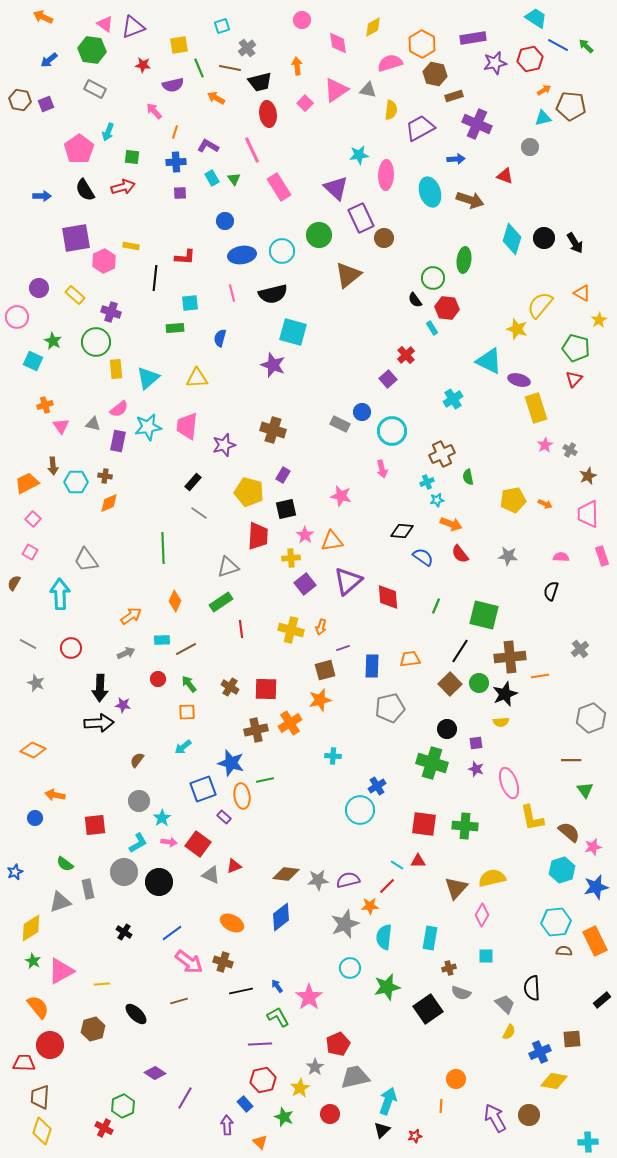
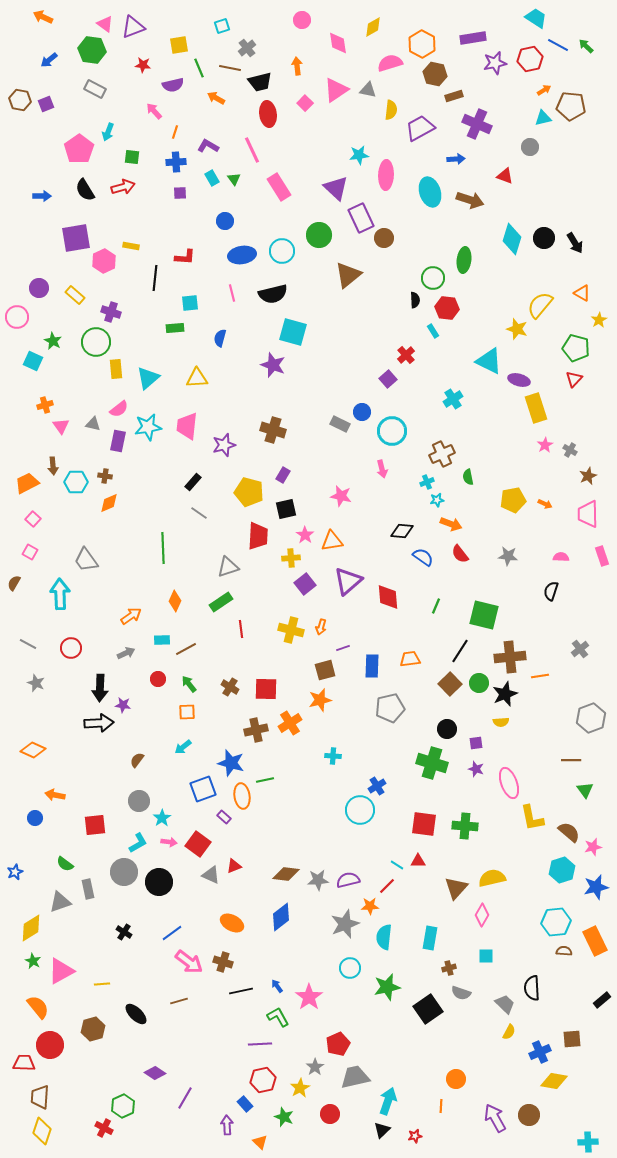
black semicircle at (415, 300): rotated 147 degrees counterclockwise
cyan rectangle at (432, 328): moved 1 px right, 3 px down
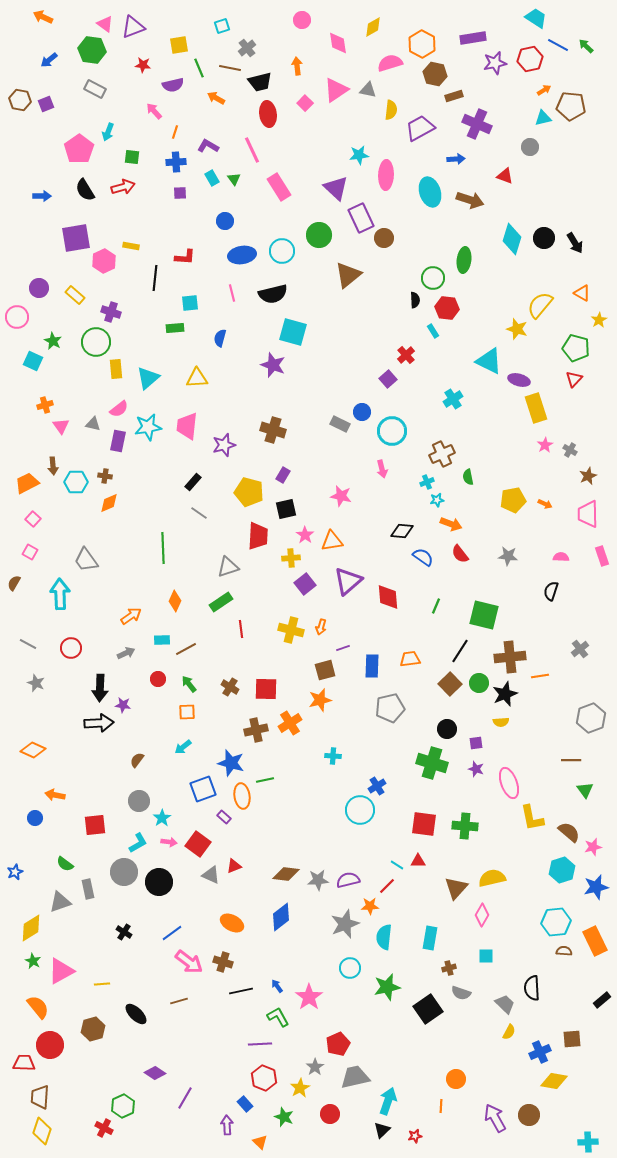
red hexagon at (263, 1080): moved 1 px right, 2 px up; rotated 25 degrees counterclockwise
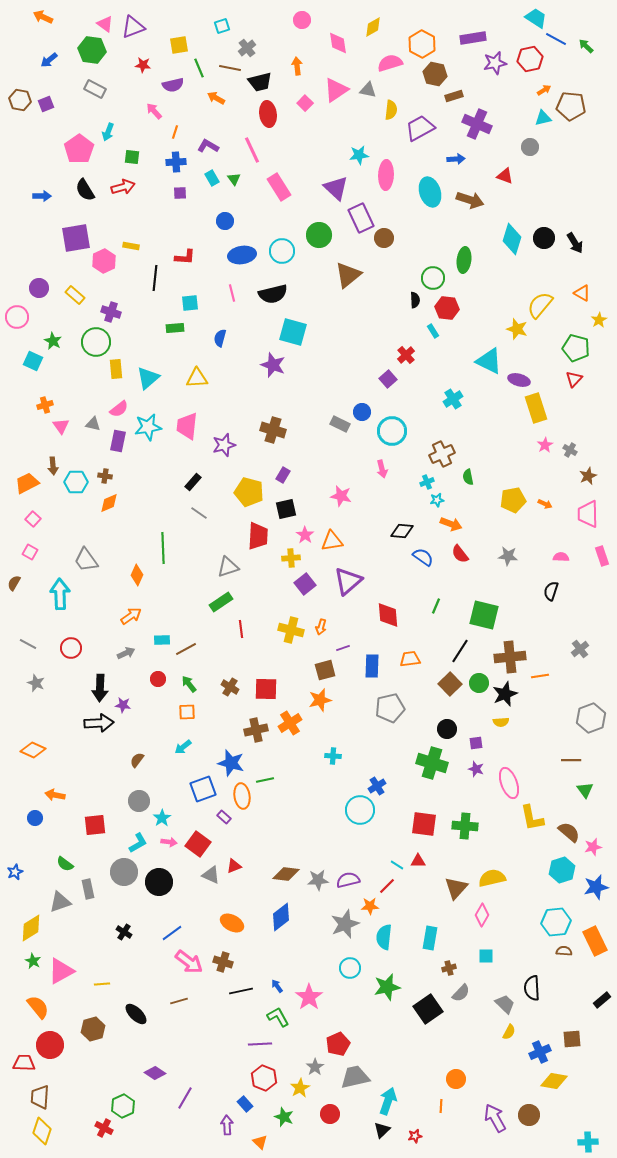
blue line at (558, 45): moved 2 px left, 6 px up
red diamond at (388, 597): moved 18 px down
orange diamond at (175, 601): moved 38 px left, 26 px up
gray semicircle at (461, 993): rotated 66 degrees counterclockwise
